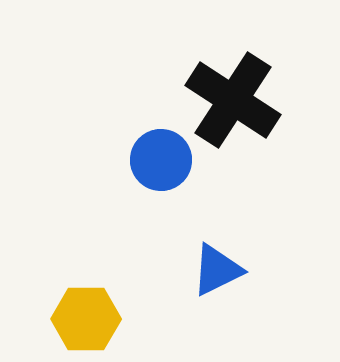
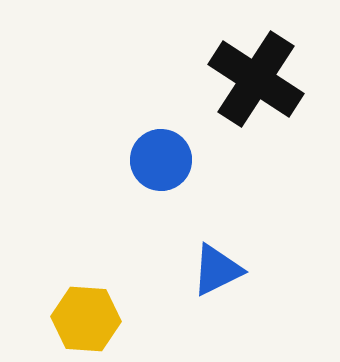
black cross: moved 23 px right, 21 px up
yellow hexagon: rotated 4 degrees clockwise
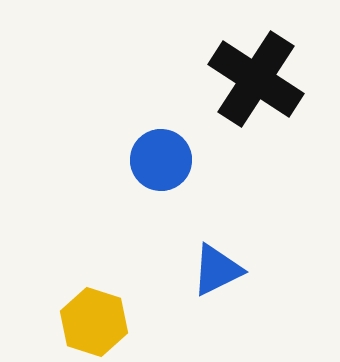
yellow hexagon: moved 8 px right, 3 px down; rotated 14 degrees clockwise
